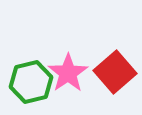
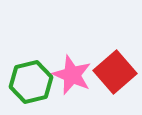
pink star: moved 4 px right, 2 px down; rotated 15 degrees counterclockwise
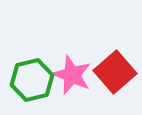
green hexagon: moved 1 px right, 2 px up
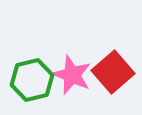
red square: moved 2 px left
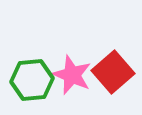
green hexagon: rotated 9 degrees clockwise
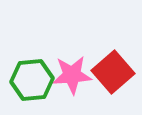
pink star: rotated 27 degrees counterclockwise
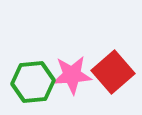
green hexagon: moved 1 px right, 2 px down
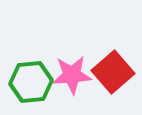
green hexagon: moved 2 px left
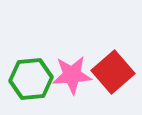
green hexagon: moved 3 px up
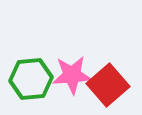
red square: moved 5 px left, 13 px down
